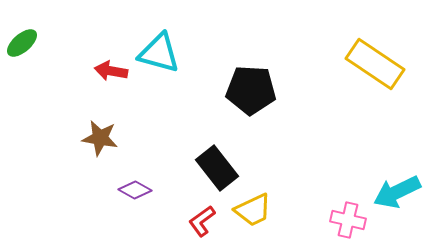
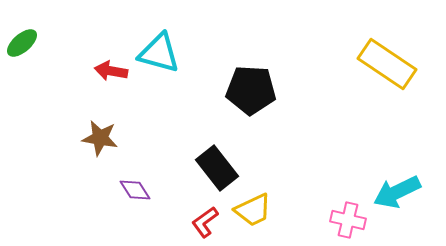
yellow rectangle: moved 12 px right
purple diamond: rotated 28 degrees clockwise
red L-shape: moved 3 px right, 1 px down
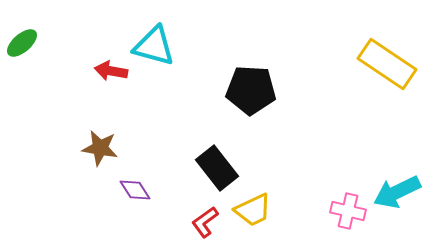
cyan triangle: moved 5 px left, 7 px up
brown star: moved 10 px down
pink cross: moved 9 px up
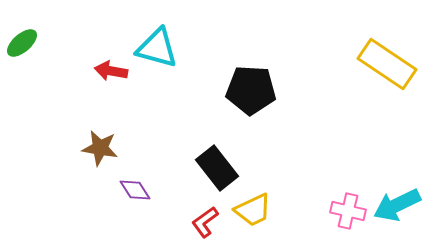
cyan triangle: moved 3 px right, 2 px down
cyan arrow: moved 13 px down
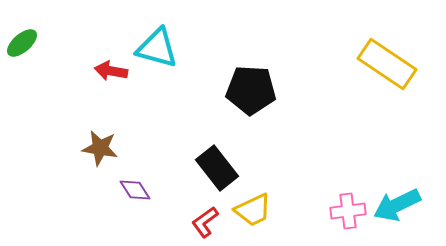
pink cross: rotated 20 degrees counterclockwise
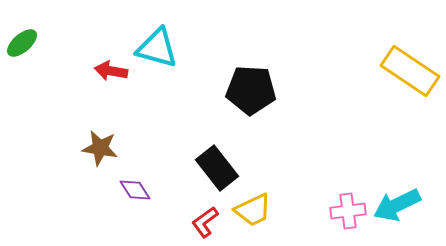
yellow rectangle: moved 23 px right, 7 px down
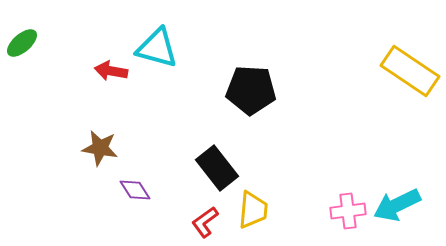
yellow trapezoid: rotated 60 degrees counterclockwise
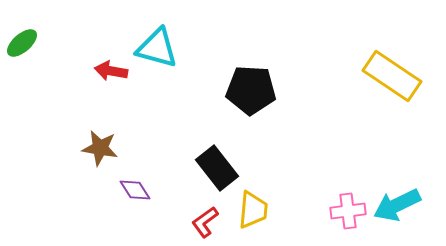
yellow rectangle: moved 18 px left, 5 px down
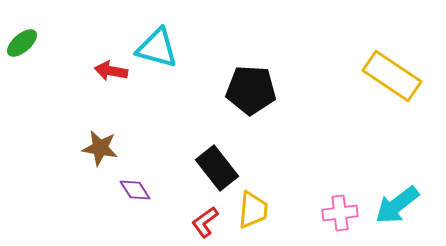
cyan arrow: rotated 12 degrees counterclockwise
pink cross: moved 8 px left, 2 px down
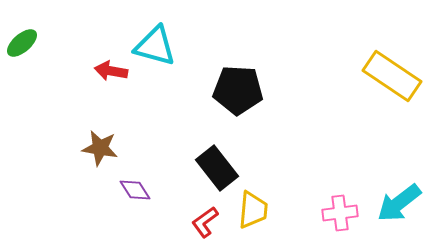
cyan triangle: moved 2 px left, 2 px up
black pentagon: moved 13 px left
cyan arrow: moved 2 px right, 2 px up
